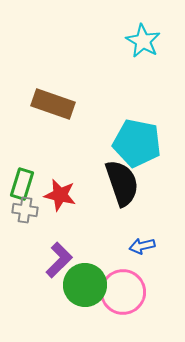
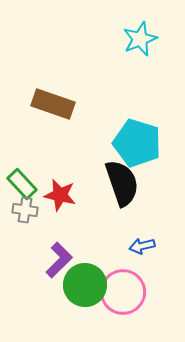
cyan star: moved 3 px left, 2 px up; rotated 20 degrees clockwise
cyan pentagon: rotated 6 degrees clockwise
green rectangle: rotated 60 degrees counterclockwise
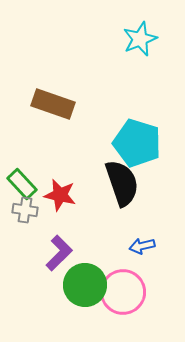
purple L-shape: moved 7 px up
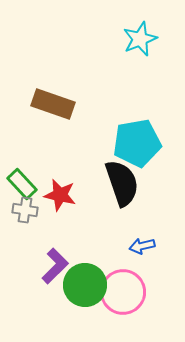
cyan pentagon: rotated 27 degrees counterclockwise
purple L-shape: moved 4 px left, 13 px down
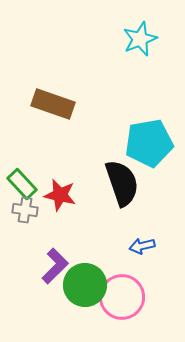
cyan pentagon: moved 12 px right
pink circle: moved 1 px left, 5 px down
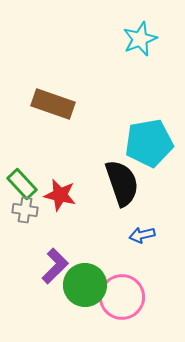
blue arrow: moved 11 px up
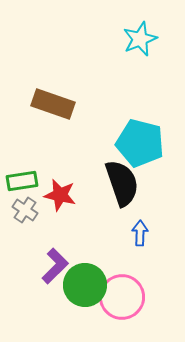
cyan pentagon: moved 9 px left; rotated 24 degrees clockwise
green rectangle: moved 3 px up; rotated 56 degrees counterclockwise
gray cross: rotated 25 degrees clockwise
blue arrow: moved 2 px left, 2 px up; rotated 105 degrees clockwise
